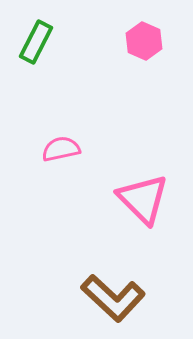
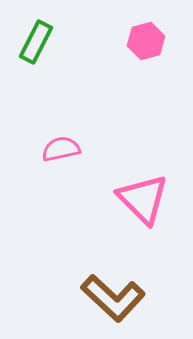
pink hexagon: moved 2 px right; rotated 21 degrees clockwise
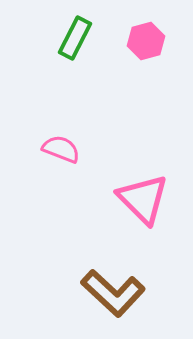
green rectangle: moved 39 px right, 4 px up
pink semicircle: rotated 33 degrees clockwise
brown L-shape: moved 5 px up
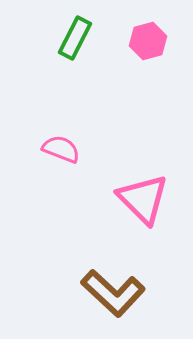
pink hexagon: moved 2 px right
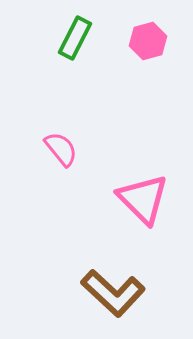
pink semicircle: rotated 30 degrees clockwise
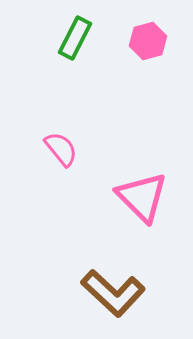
pink triangle: moved 1 px left, 2 px up
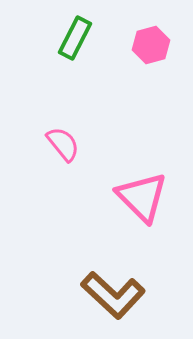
pink hexagon: moved 3 px right, 4 px down
pink semicircle: moved 2 px right, 5 px up
brown L-shape: moved 2 px down
